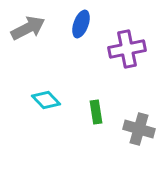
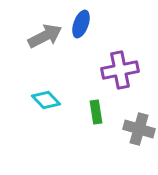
gray arrow: moved 17 px right, 8 px down
purple cross: moved 7 px left, 21 px down
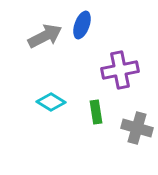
blue ellipse: moved 1 px right, 1 px down
cyan diamond: moved 5 px right, 2 px down; rotated 16 degrees counterclockwise
gray cross: moved 2 px left, 1 px up
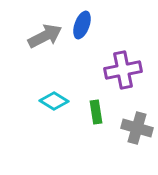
purple cross: moved 3 px right
cyan diamond: moved 3 px right, 1 px up
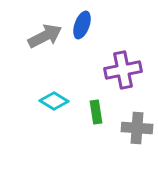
gray cross: rotated 12 degrees counterclockwise
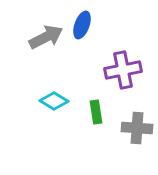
gray arrow: moved 1 px right, 1 px down
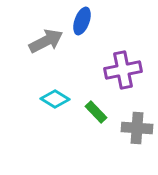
blue ellipse: moved 4 px up
gray arrow: moved 4 px down
cyan diamond: moved 1 px right, 2 px up
green rectangle: rotated 35 degrees counterclockwise
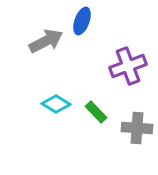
purple cross: moved 5 px right, 4 px up; rotated 9 degrees counterclockwise
cyan diamond: moved 1 px right, 5 px down
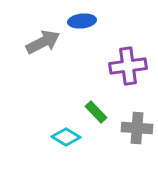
blue ellipse: rotated 64 degrees clockwise
gray arrow: moved 3 px left, 1 px down
purple cross: rotated 12 degrees clockwise
cyan diamond: moved 10 px right, 33 px down
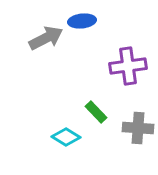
gray arrow: moved 3 px right, 4 px up
gray cross: moved 1 px right
